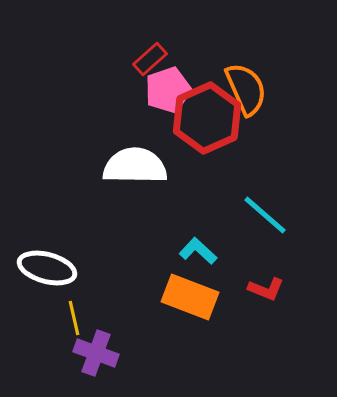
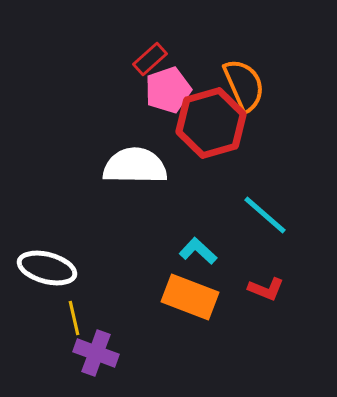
orange semicircle: moved 2 px left, 4 px up
red hexagon: moved 4 px right, 5 px down; rotated 8 degrees clockwise
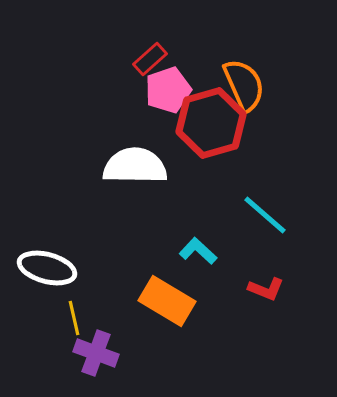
orange rectangle: moved 23 px left, 4 px down; rotated 10 degrees clockwise
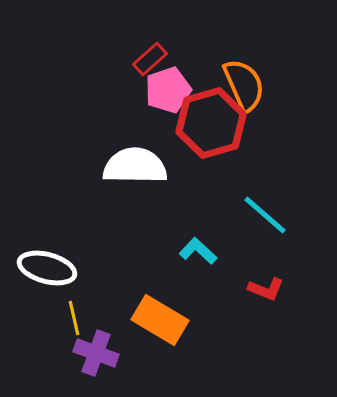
orange rectangle: moved 7 px left, 19 px down
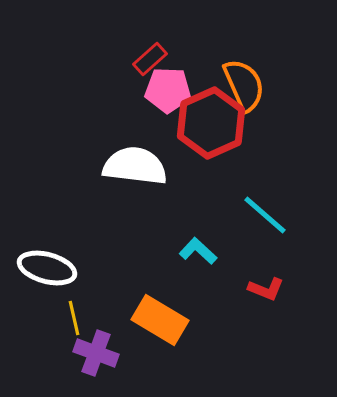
pink pentagon: rotated 21 degrees clockwise
red hexagon: rotated 8 degrees counterclockwise
white semicircle: rotated 6 degrees clockwise
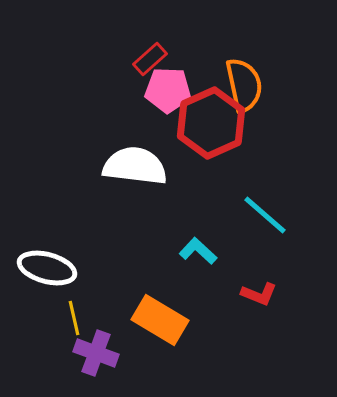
orange semicircle: rotated 12 degrees clockwise
red L-shape: moved 7 px left, 5 px down
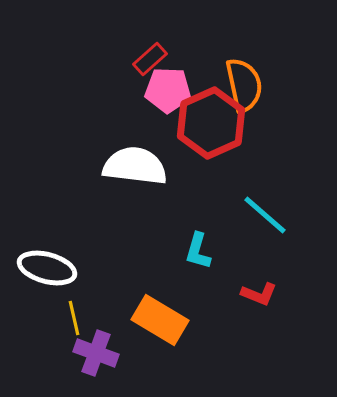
cyan L-shape: rotated 117 degrees counterclockwise
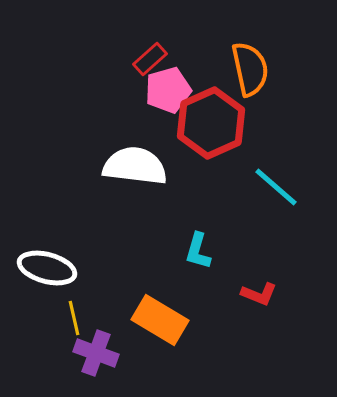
orange semicircle: moved 6 px right, 16 px up
pink pentagon: rotated 18 degrees counterclockwise
cyan line: moved 11 px right, 28 px up
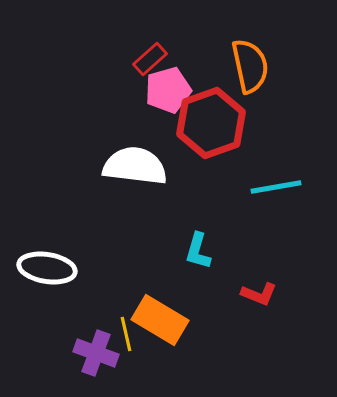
orange semicircle: moved 3 px up
red hexagon: rotated 4 degrees clockwise
cyan line: rotated 51 degrees counterclockwise
white ellipse: rotated 6 degrees counterclockwise
yellow line: moved 52 px right, 16 px down
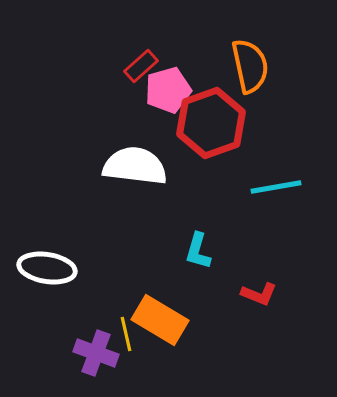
red rectangle: moved 9 px left, 7 px down
